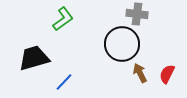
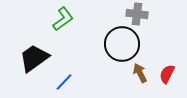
black trapezoid: rotated 20 degrees counterclockwise
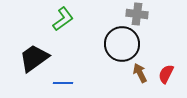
red semicircle: moved 1 px left
blue line: moved 1 px left, 1 px down; rotated 48 degrees clockwise
